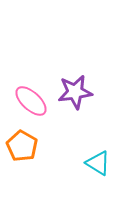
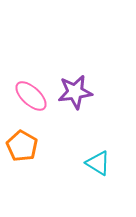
pink ellipse: moved 5 px up
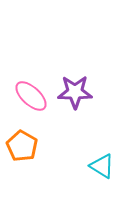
purple star: rotated 8 degrees clockwise
cyan triangle: moved 4 px right, 3 px down
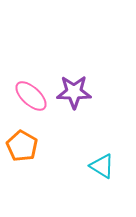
purple star: moved 1 px left
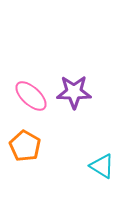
orange pentagon: moved 3 px right
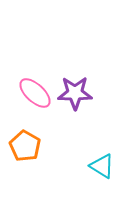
purple star: moved 1 px right, 1 px down
pink ellipse: moved 4 px right, 3 px up
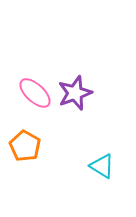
purple star: rotated 20 degrees counterclockwise
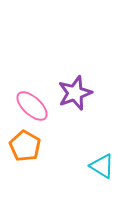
pink ellipse: moved 3 px left, 13 px down
